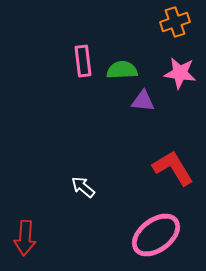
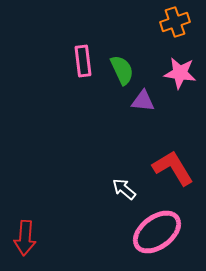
green semicircle: rotated 68 degrees clockwise
white arrow: moved 41 px right, 2 px down
pink ellipse: moved 1 px right, 3 px up
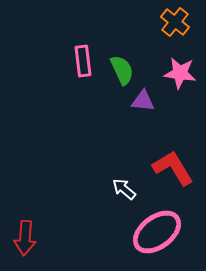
orange cross: rotated 32 degrees counterclockwise
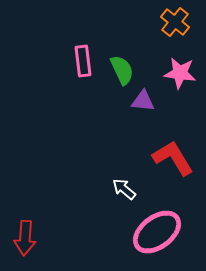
red L-shape: moved 10 px up
